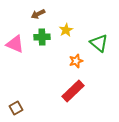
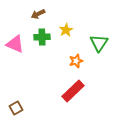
green triangle: rotated 24 degrees clockwise
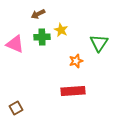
yellow star: moved 5 px left; rotated 16 degrees counterclockwise
red rectangle: rotated 40 degrees clockwise
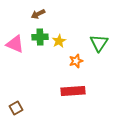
yellow star: moved 2 px left, 11 px down; rotated 16 degrees clockwise
green cross: moved 2 px left
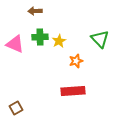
brown arrow: moved 3 px left, 3 px up; rotated 24 degrees clockwise
green triangle: moved 1 px right, 4 px up; rotated 18 degrees counterclockwise
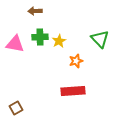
pink triangle: rotated 12 degrees counterclockwise
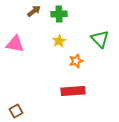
brown arrow: moved 1 px left; rotated 144 degrees clockwise
green cross: moved 19 px right, 23 px up
brown square: moved 3 px down
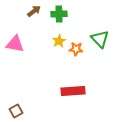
orange star: moved 12 px up; rotated 24 degrees clockwise
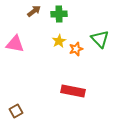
orange star: rotated 24 degrees counterclockwise
red rectangle: rotated 15 degrees clockwise
